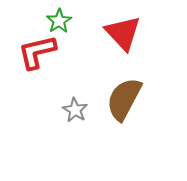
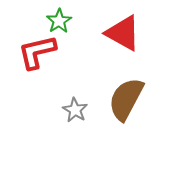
red triangle: rotated 18 degrees counterclockwise
brown semicircle: moved 2 px right
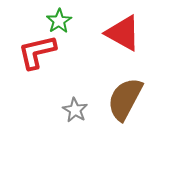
brown semicircle: moved 1 px left
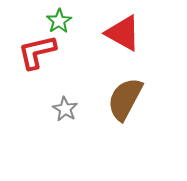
gray star: moved 10 px left, 1 px up
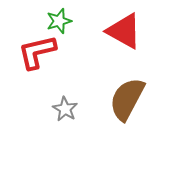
green star: rotated 15 degrees clockwise
red triangle: moved 1 px right, 2 px up
brown semicircle: moved 2 px right
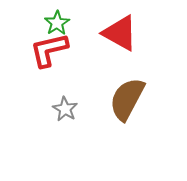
green star: moved 2 px left, 2 px down; rotated 15 degrees counterclockwise
red triangle: moved 4 px left, 2 px down
red L-shape: moved 12 px right, 2 px up
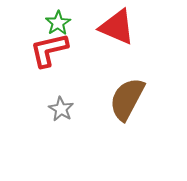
green star: moved 1 px right
red triangle: moved 3 px left, 6 px up; rotated 6 degrees counterclockwise
gray star: moved 4 px left
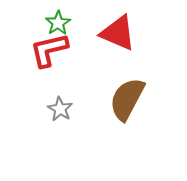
red triangle: moved 1 px right, 6 px down
gray star: moved 1 px left
